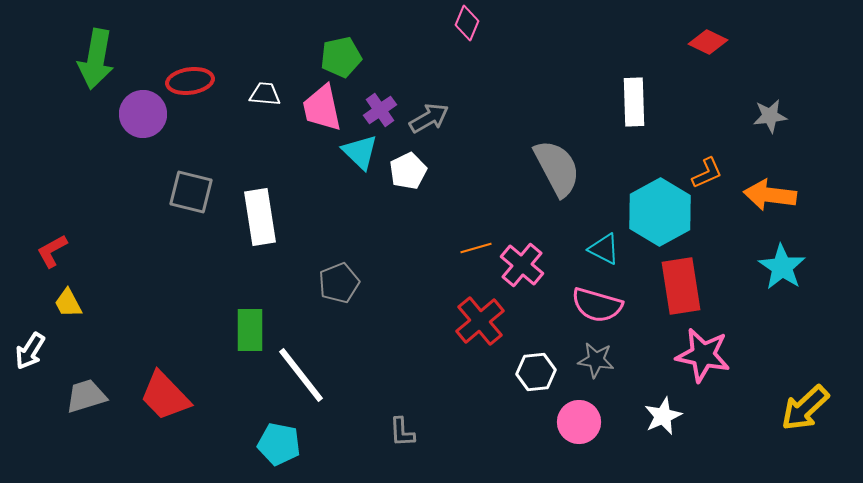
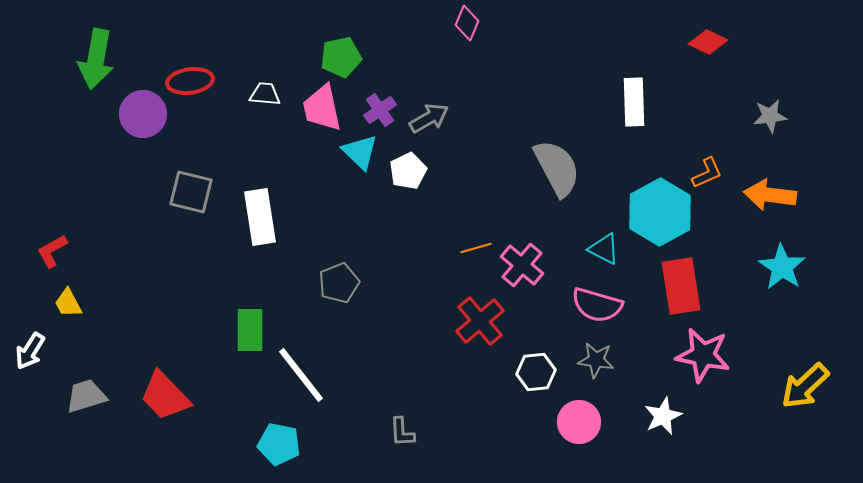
yellow arrow at (805, 408): moved 22 px up
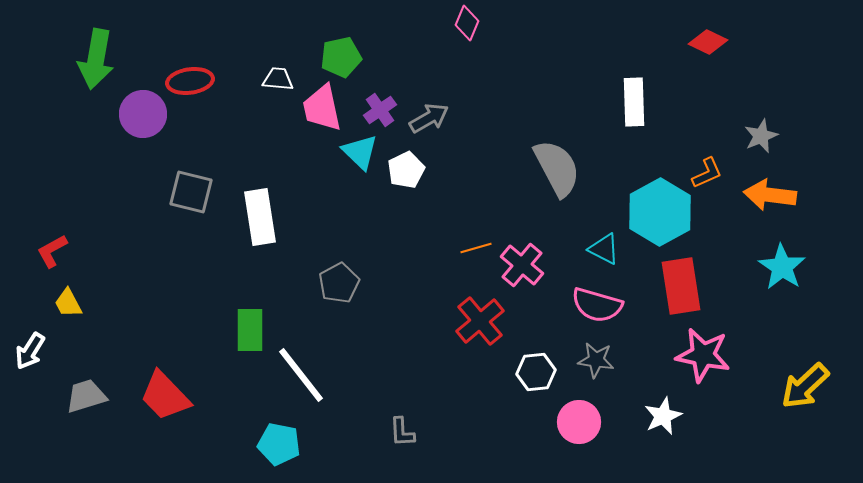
white trapezoid at (265, 94): moved 13 px right, 15 px up
gray star at (770, 116): moved 9 px left, 20 px down; rotated 16 degrees counterclockwise
white pentagon at (408, 171): moved 2 px left, 1 px up
gray pentagon at (339, 283): rotated 6 degrees counterclockwise
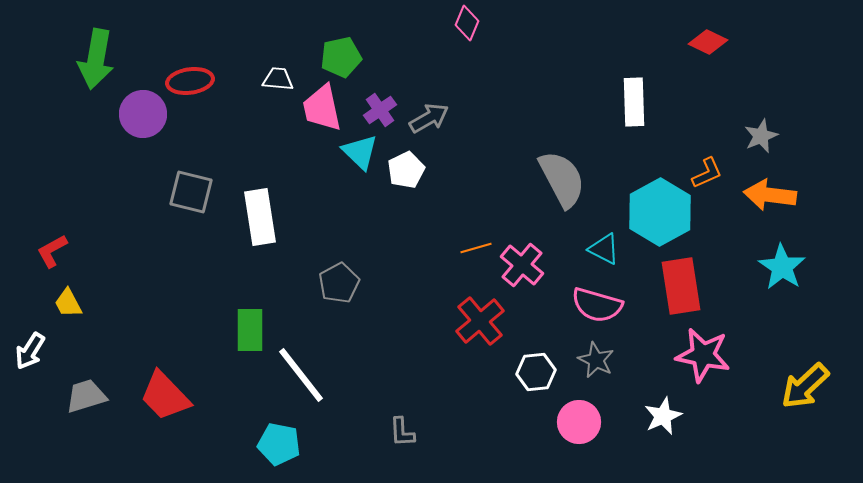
gray semicircle at (557, 168): moved 5 px right, 11 px down
gray star at (596, 360): rotated 18 degrees clockwise
